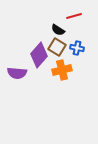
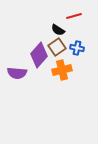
brown square: rotated 24 degrees clockwise
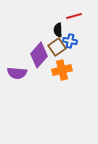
black semicircle: rotated 56 degrees clockwise
blue cross: moved 7 px left, 7 px up
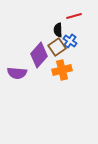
blue cross: rotated 24 degrees clockwise
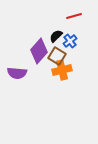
black semicircle: moved 2 px left, 6 px down; rotated 48 degrees clockwise
blue cross: rotated 16 degrees clockwise
brown square: moved 9 px down; rotated 24 degrees counterclockwise
purple diamond: moved 4 px up
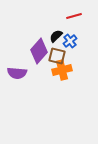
brown square: rotated 18 degrees counterclockwise
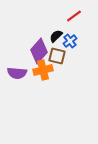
red line: rotated 21 degrees counterclockwise
orange cross: moved 19 px left
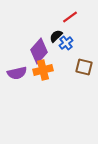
red line: moved 4 px left, 1 px down
blue cross: moved 4 px left, 2 px down
brown square: moved 27 px right, 11 px down
purple semicircle: rotated 18 degrees counterclockwise
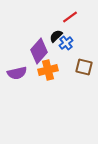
orange cross: moved 5 px right
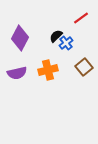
red line: moved 11 px right, 1 px down
purple diamond: moved 19 px left, 13 px up; rotated 15 degrees counterclockwise
brown square: rotated 36 degrees clockwise
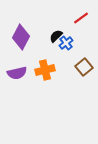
purple diamond: moved 1 px right, 1 px up
orange cross: moved 3 px left
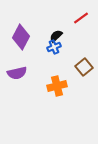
blue cross: moved 12 px left, 4 px down; rotated 16 degrees clockwise
orange cross: moved 12 px right, 16 px down
